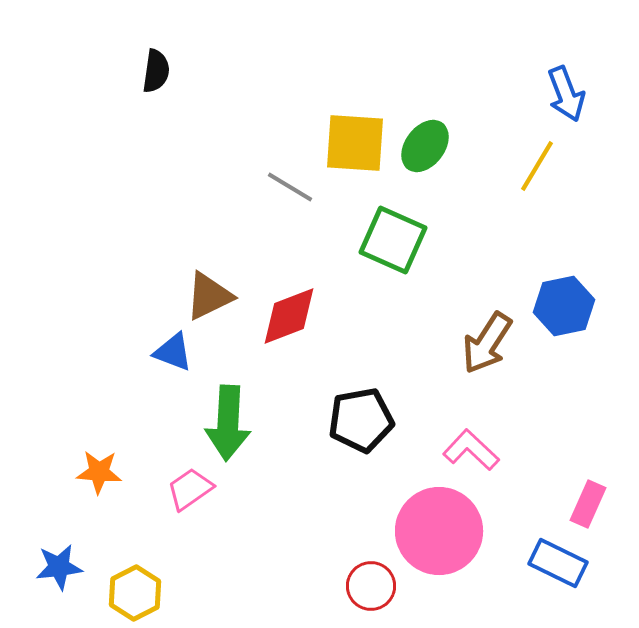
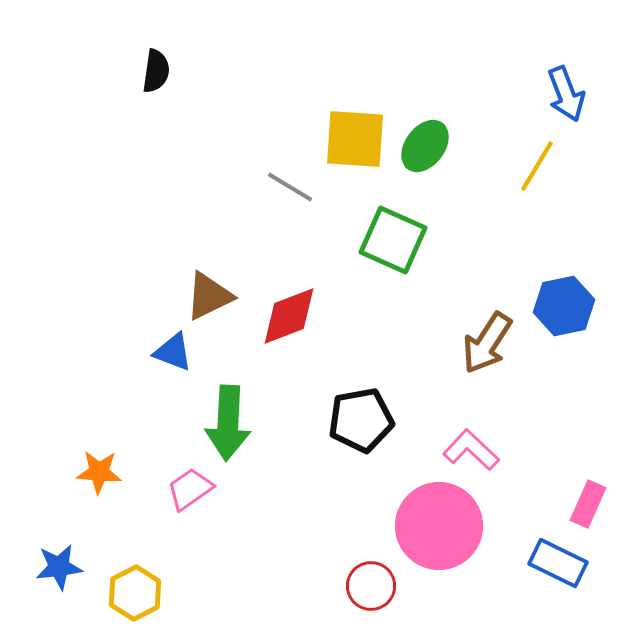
yellow square: moved 4 px up
pink circle: moved 5 px up
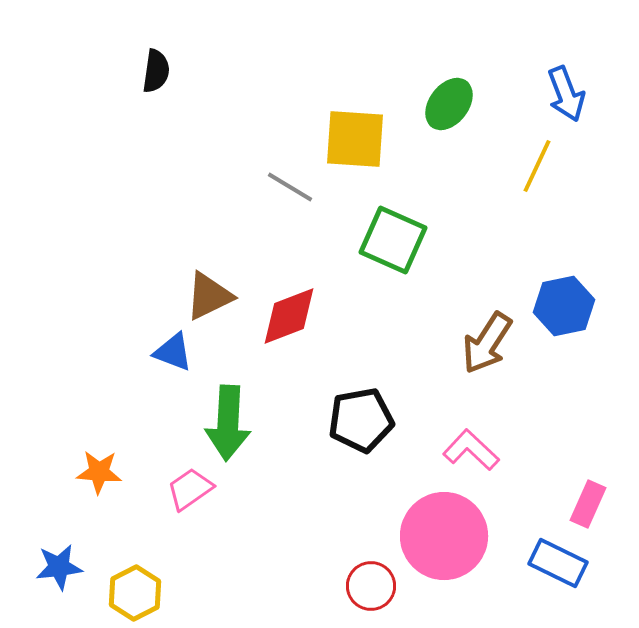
green ellipse: moved 24 px right, 42 px up
yellow line: rotated 6 degrees counterclockwise
pink circle: moved 5 px right, 10 px down
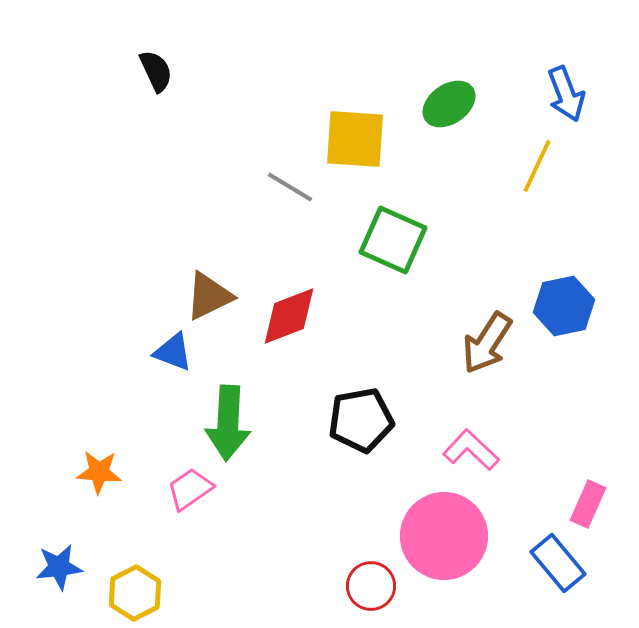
black semicircle: rotated 33 degrees counterclockwise
green ellipse: rotated 18 degrees clockwise
blue rectangle: rotated 24 degrees clockwise
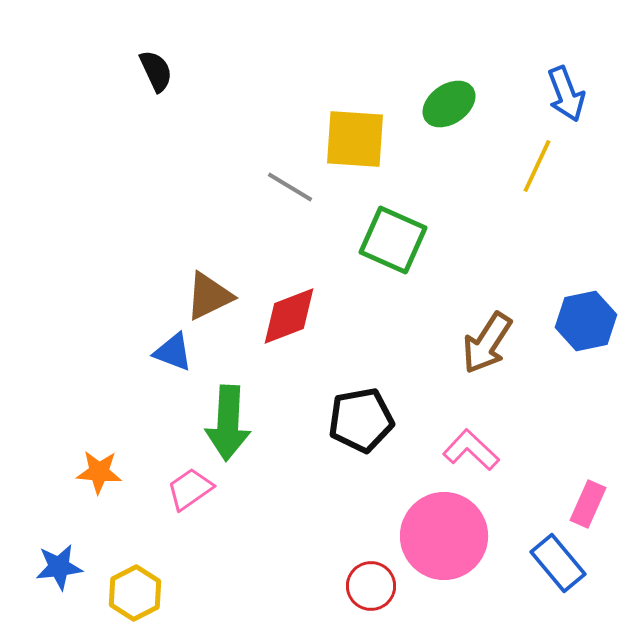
blue hexagon: moved 22 px right, 15 px down
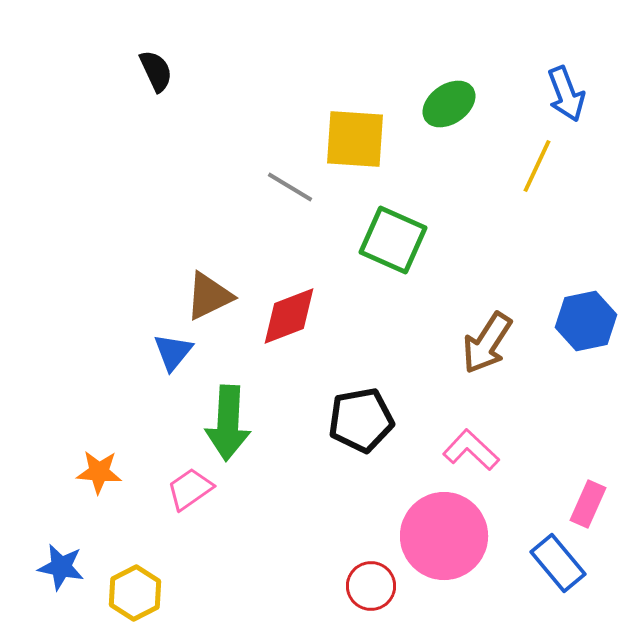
blue triangle: rotated 48 degrees clockwise
blue star: moved 2 px right; rotated 18 degrees clockwise
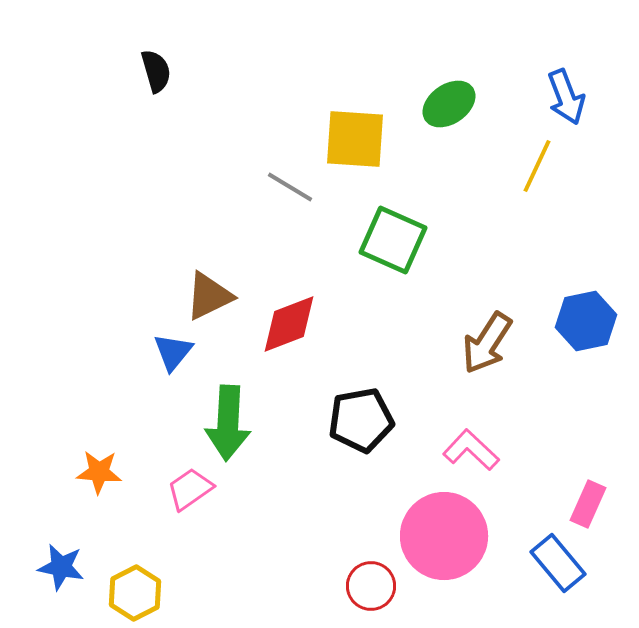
black semicircle: rotated 9 degrees clockwise
blue arrow: moved 3 px down
red diamond: moved 8 px down
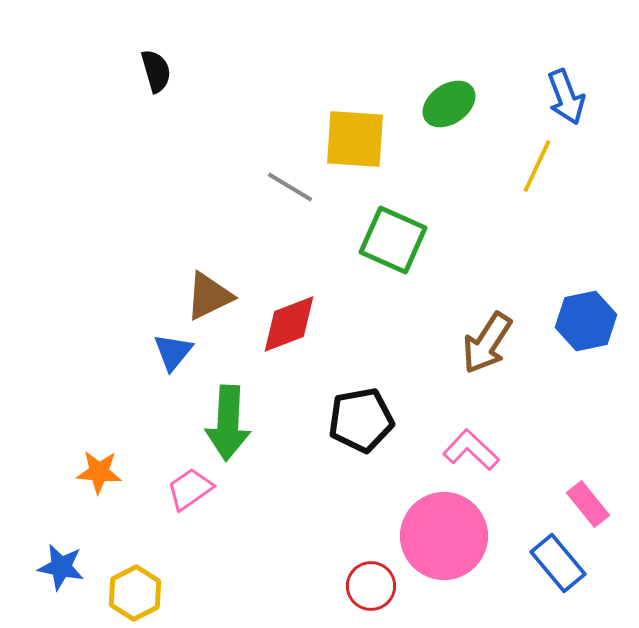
pink rectangle: rotated 63 degrees counterclockwise
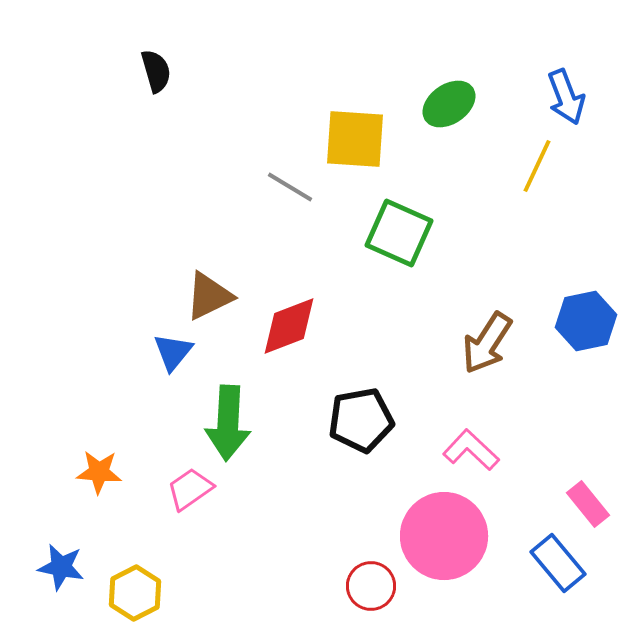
green square: moved 6 px right, 7 px up
red diamond: moved 2 px down
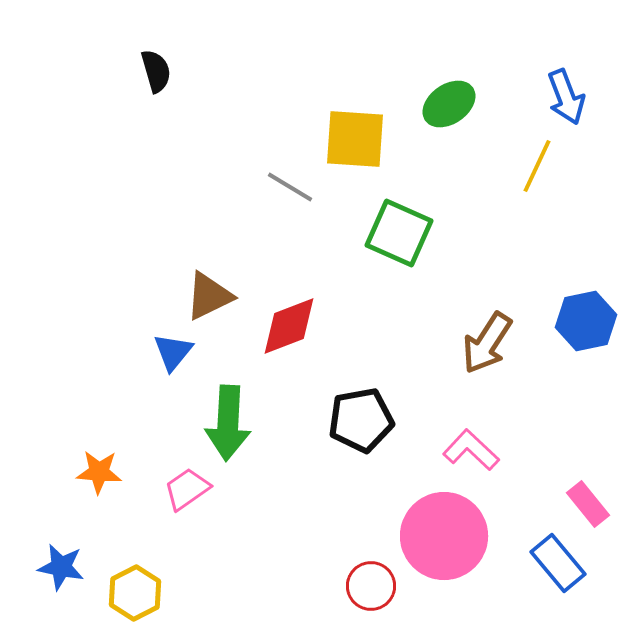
pink trapezoid: moved 3 px left
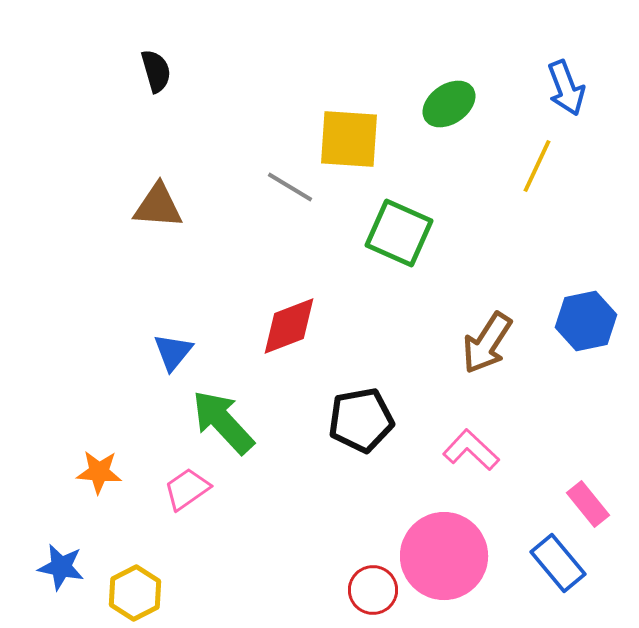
blue arrow: moved 9 px up
yellow square: moved 6 px left
brown triangle: moved 51 px left, 90 px up; rotated 30 degrees clockwise
green arrow: moved 5 px left, 1 px up; rotated 134 degrees clockwise
pink circle: moved 20 px down
red circle: moved 2 px right, 4 px down
